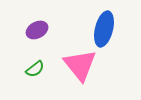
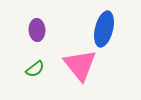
purple ellipse: rotated 65 degrees counterclockwise
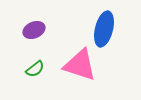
purple ellipse: moved 3 px left; rotated 70 degrees clockwise
pink triangle: rotated 33 degrees counterclockwise
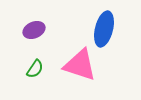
green semicircle: rotated 18 degrees counterclockwise
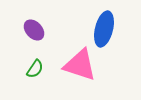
purple ellipse: rotated 70 degrees clockwise
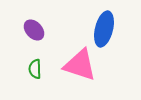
green semicircle: rotated 144 degrees clockwise
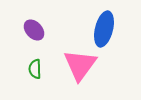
pink triangle: rotated 48 degrees clockwise
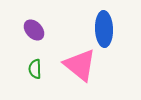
blue ellipse: rotated 16 degrees counterclockwise
pink triangle: rotated 27 degrees counterclockwise
